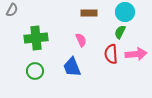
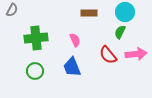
pink semicircle: moved 6 px left
red semicircle: moved 3 px left, 1 px down; rotated 36 degrees counterclockwise
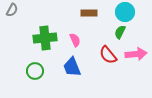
green cross: moved 9 px right
